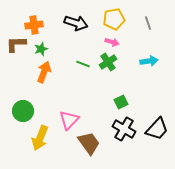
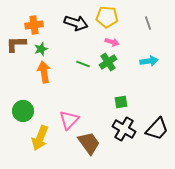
yellow pentagon: moved 7 px left, 2 px up; rotated 15 degrees clockwise
orange arrow: rotated 30 degrees counterclockwise
green square: rotated 16 degrees clockwise
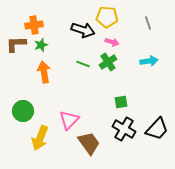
black arrow: moved 7 px right, 7 px down
green star: moved 4 px up
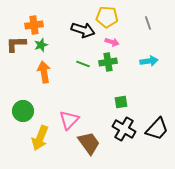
green cross: rotated 24 degrees clockwise
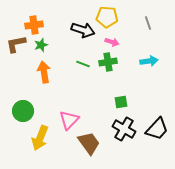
brown L-shape: rotated 10 degrees counterclockwise
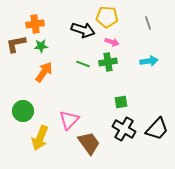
orange cross: moved 1 px right, 1 px up
green star: moved 1 px down; rotated 16 degrees clockwise
orange arrow: rotated 45 degrees clockwise
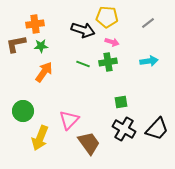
gray line: rotated 72 degrees clockwise
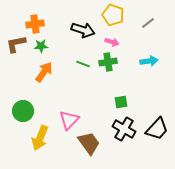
yellow pentagon: moved 6 px right, 2 px up; rotated 15 degrees clockwise
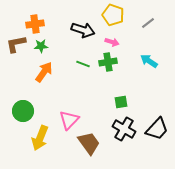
cyan arrow: rotated 138 degrees counterclockwise
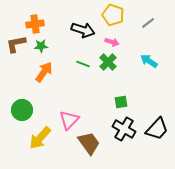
green cross: rotated 36 degrees counterclockwise
green circle: moved 1 px left, 1 px up
yellow arrow: rotated 20 degrees clockwise
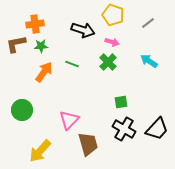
green line: moved 11 px left
yellow arrow: moved 13 px down
brown trapezoid: moved 1 px left, 1 px down; rotated 20 degrees clockwise
